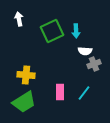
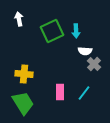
gray cross: rotated 24 degrees counterclockwise
yellow cross: moved 2 px left, 1 px up
green trapezoid: moved 1 px left, 1 px down; rotated 90 degrees counterclockwise
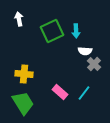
pink rectangle: rotated 49 degrees counterclockwise
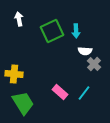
yellow cross: moved 10 px left
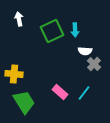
cyan arrow: moved 1 px left, 1 px up
green trapezoid: moved 1 px right, 1 px up
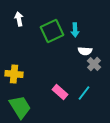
green trapezoid: moved 4 px left, 5 px down
